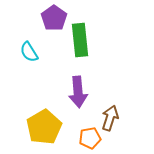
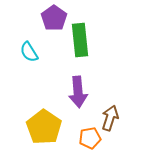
yellow pentagon: rotated 8 degrees counterclockwise
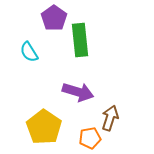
purple arrow: rotated 68 degrees counterclockwise
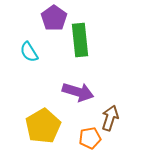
yellow pentagon: moved 1 px left, 1 px up; rotated 8 degrees clockwise
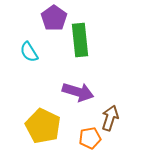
yellow pentagon: rotated 16 degrees counterclockwise
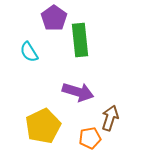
yellow pentagon: rotated 20 degrees clockwise
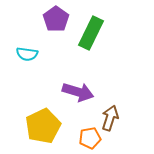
purple pentagon: moved 2 px right, 1 px down
green rectangle: moved 11 px right, 7 px up; rotated 32 degrees clockwise
cyan semicircle: moved 2 px left, 2 px down; rotated 50 degrees counterclockwise
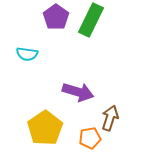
purple pentagon: moved 2 px up
green rectangle: moved 13 px up
yellow pentagon: moved 2 px right, 2 px down; rotated 8 degrees counterclockwise
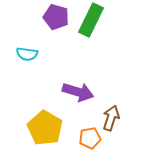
purple pentagon: rotated 20 degrees counterclockwise
brown arrow: moved 1 px right
yellow pentagon: rotated 8 degrees counterclockwise
